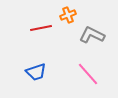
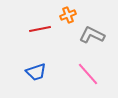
red line: moved 1 px left, 1 px down
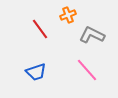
red line: rotated 65 degrees clockwise
pink line: moved 1 px left, 4 px up
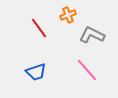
red line: moved 1 px left, 1 px up
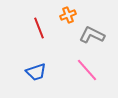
red line: rotated 15 degrees clockwise
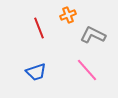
gray L-shape: moved 1 px right
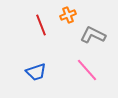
red line: moved 2 px right, 3 px up
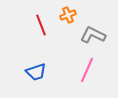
pink line: rotated 65 degrees clockwise
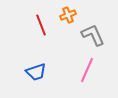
gray L-shape: rotated 40 degrees clockwise
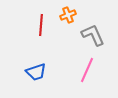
red line: rotated 25 degrees clockwise
